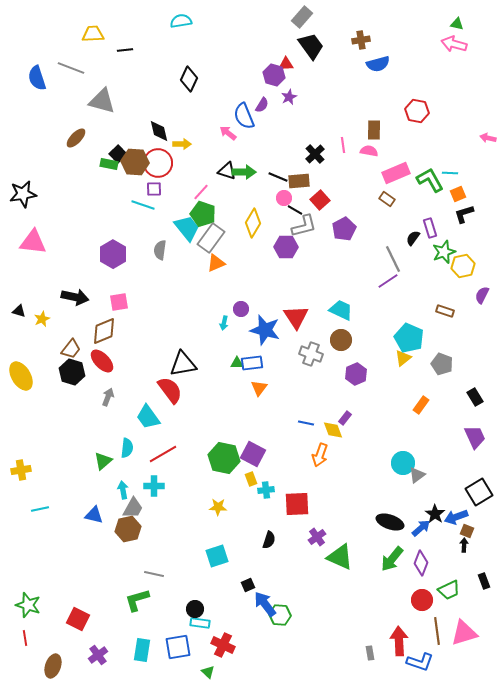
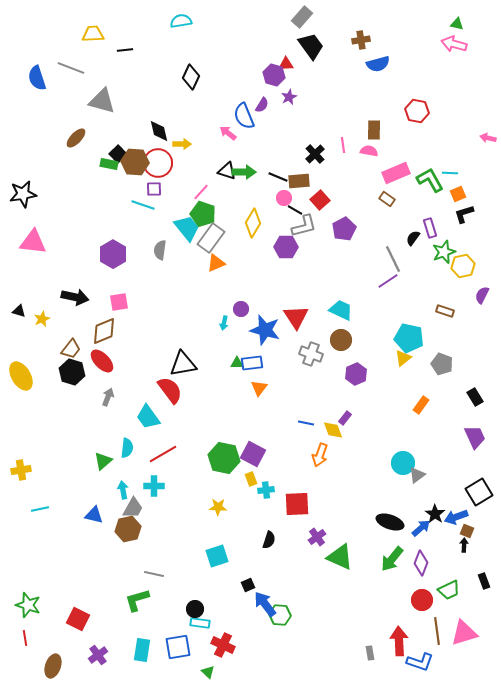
black diamond at (189, 79): moved 2 px right, 2 px up
cyan pentagon at (409, 338): rotated 12 degrees counterclockwise
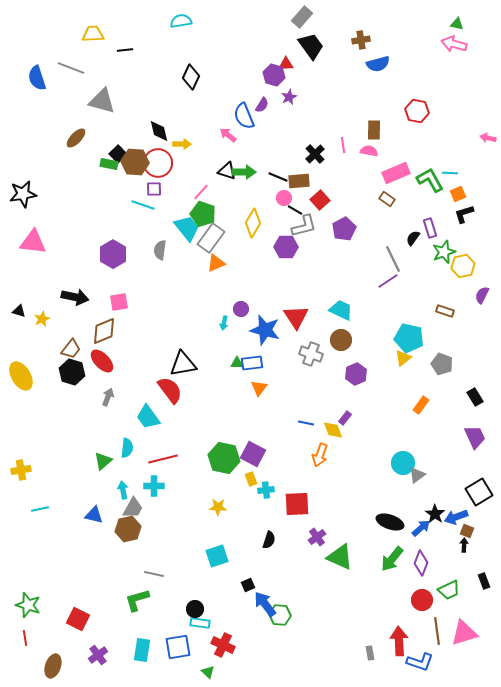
pink arrow at (228, 133): moved 2 px down
red line at (163, 454): moved 5 px down; rotated 16 degrees clockwise
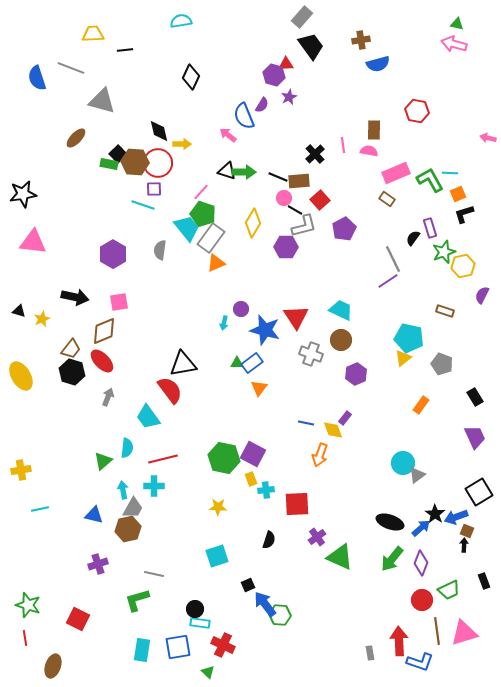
blue rectangle at (252, 363): rotated 30 degrees counterclockwise
purple cross at (98, 655): moved 91 px up; rotated 18 degrees clockwise
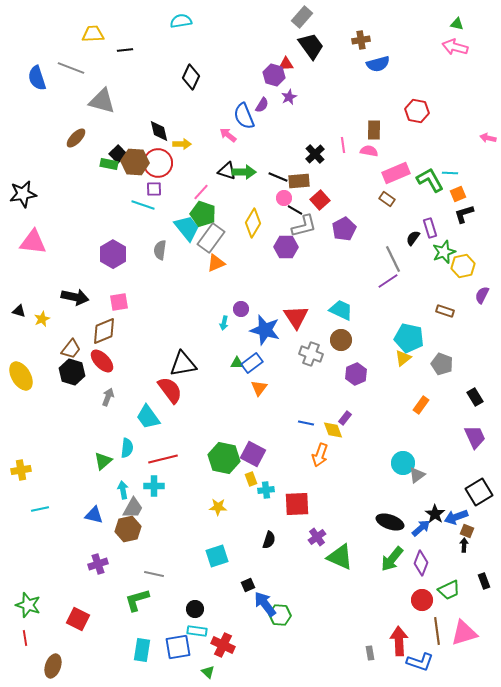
pink arrow at (454, 44): moved 1 px right, 3 px down
cyan rectangle at (200, 623): moved 3 px left, 8 px down
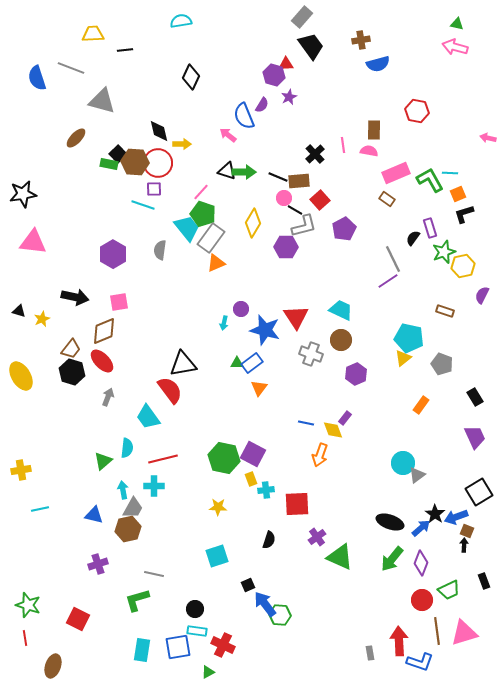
green triangle at (208, 672): rotated 48 degrees clockwise
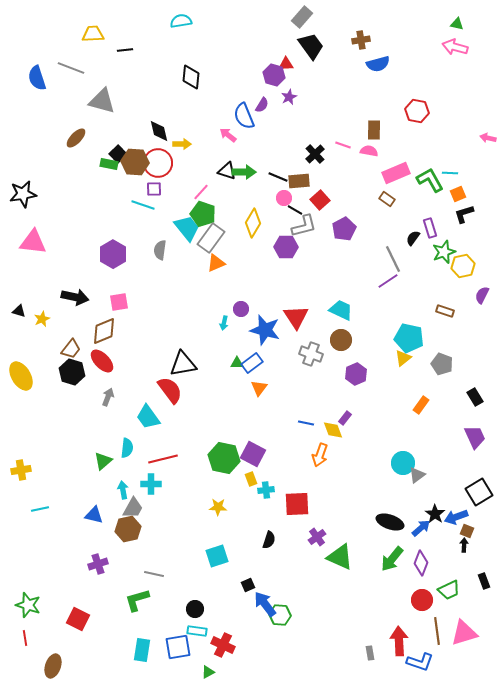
black diamond at (191, 77): rotated 20 degrees counterclockwise
pink line at (343, 145): rotated 63 degrees counterclockwise
cyan cross at (154, 486): moved 3 px left, 2 px up
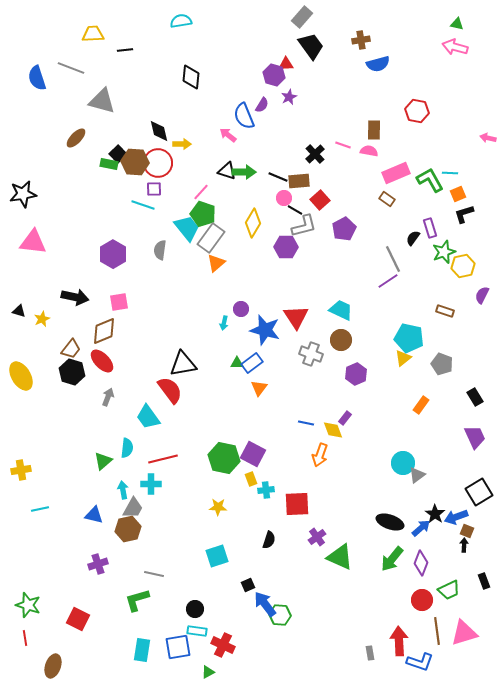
orange triangle at (216, 263): rotated 18 degrees counterclockwise
